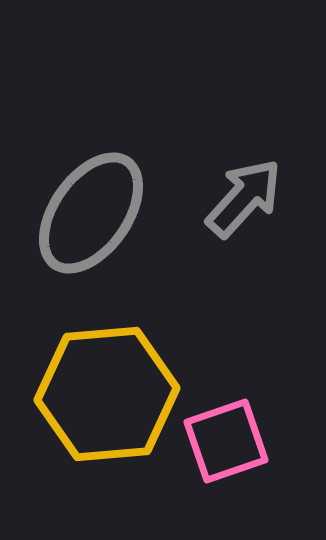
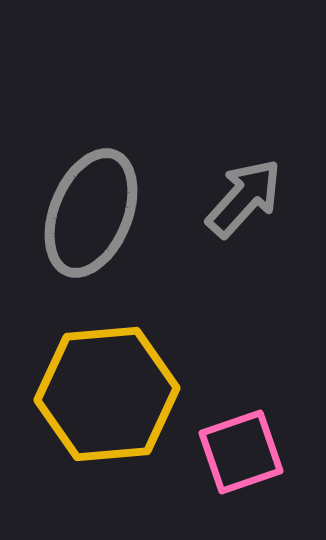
gray ellipse: rotated 13 degrees counterclockwise
pink square: moved 15 px right, 11 px down
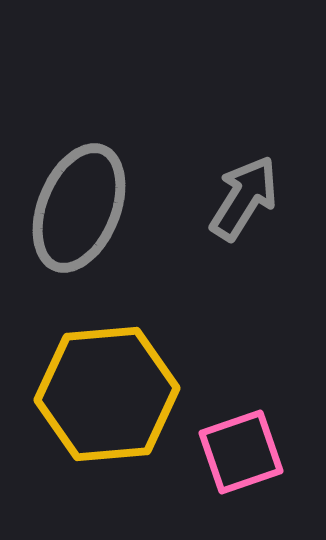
gray arrow: rotated 10 degrees counterclockwise
gray ellipse: moved 12 px left, 5 px up
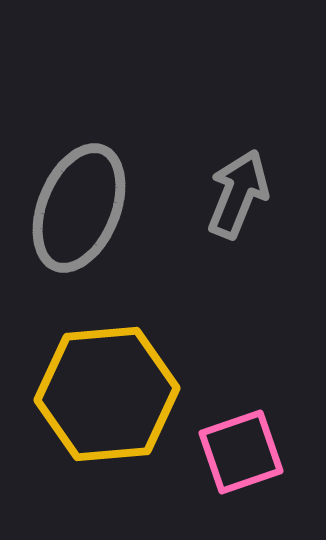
gray arrow: moved 6 px left, 4 px up; rotated 10 degrees counterclockwise
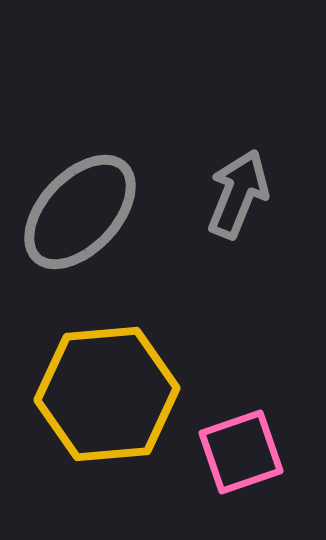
gray ellipse: moved 1 px right, 4 px down; rotated 21 degrees clockwise
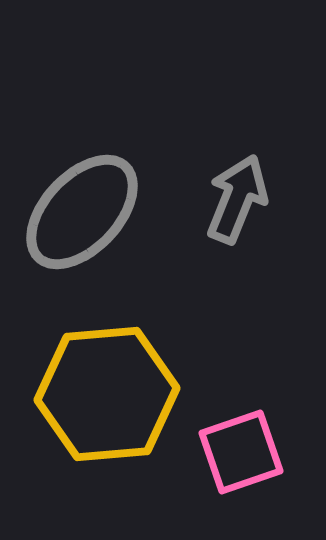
gray arrow: moved 1 px left, 5 px down
gray ellipse: moved 2 px right
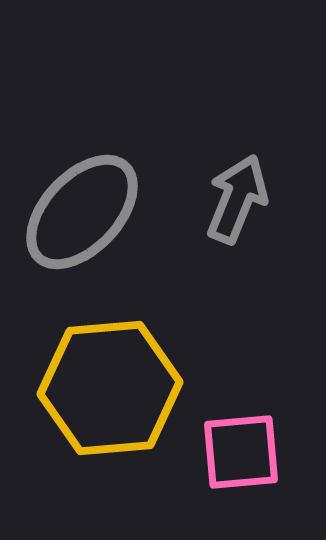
yellow hexagon: moved 3 px right, 6 px up
pink square: rotated 14 degrees clockwise
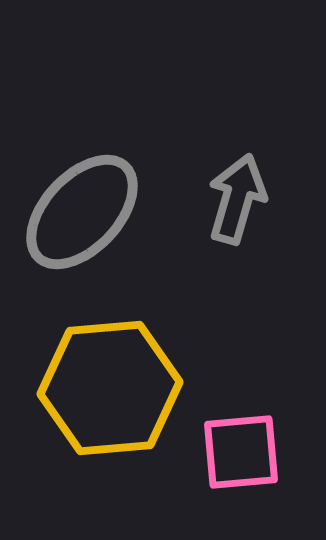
gray arrow: rotated 6 degrees counterclockwise
